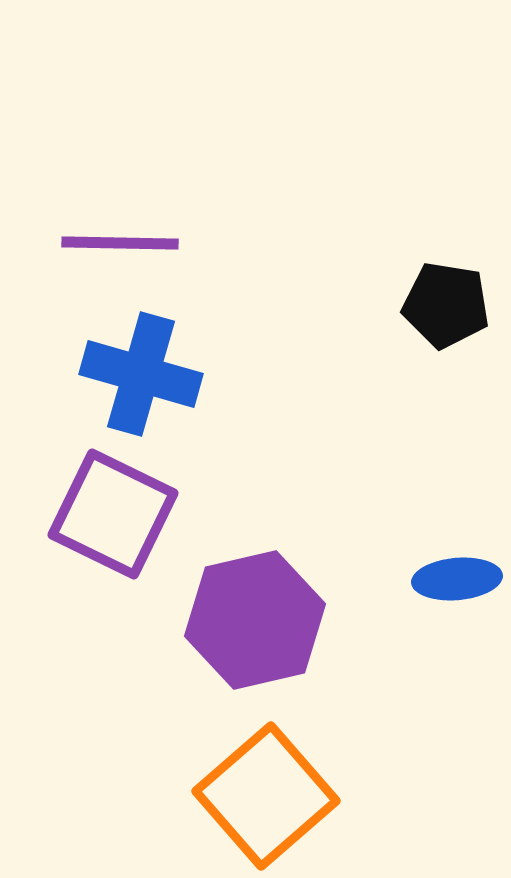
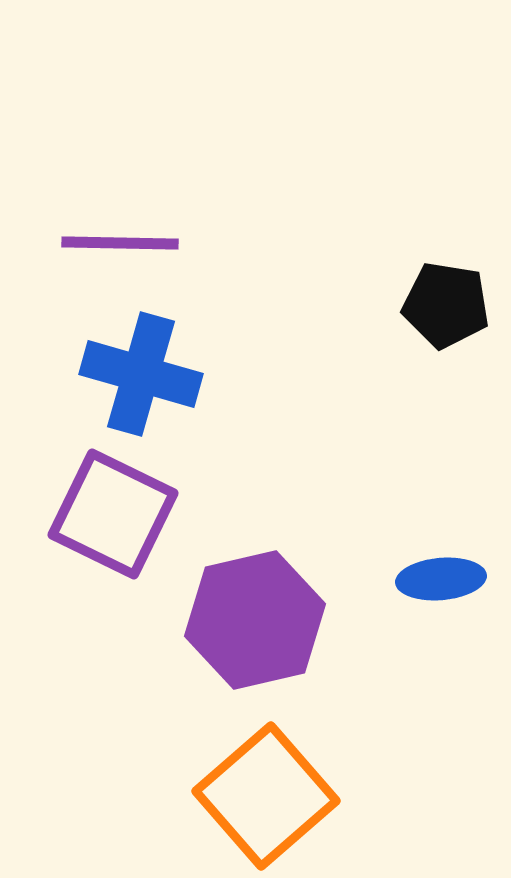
blue ellipse: moved 16 px left
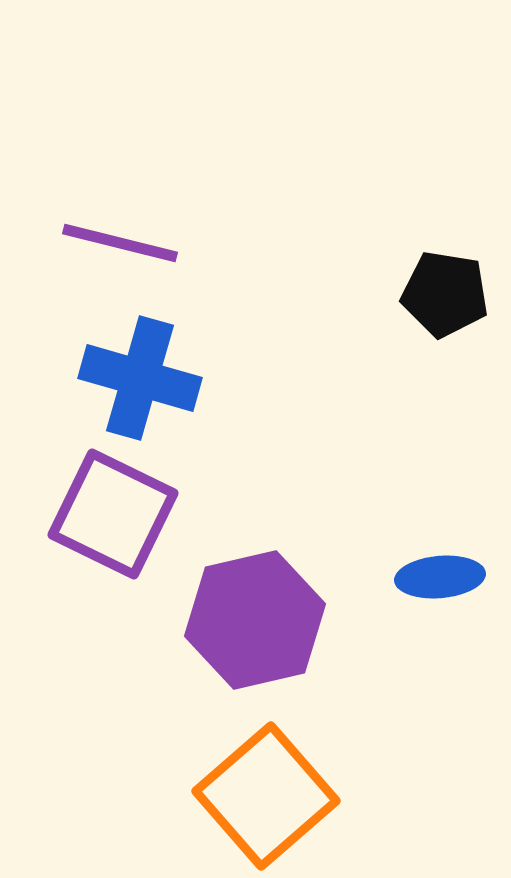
purple line: rotated 13 degrees clockwise
black pentagon: moved 1 px left, 11 px up
blue cross: moved 1 px left, 4 px down
blue ellipse: moved 1 px left, 2 px up
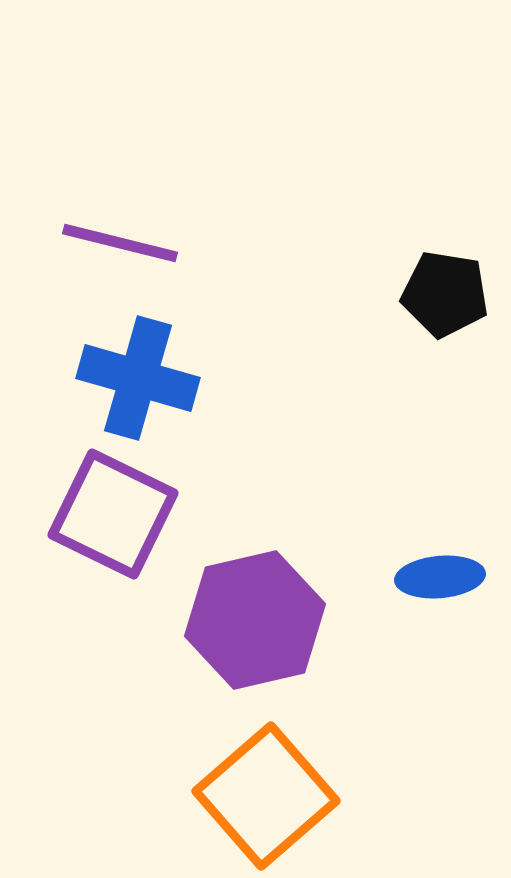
blue cross: moved 2 px left
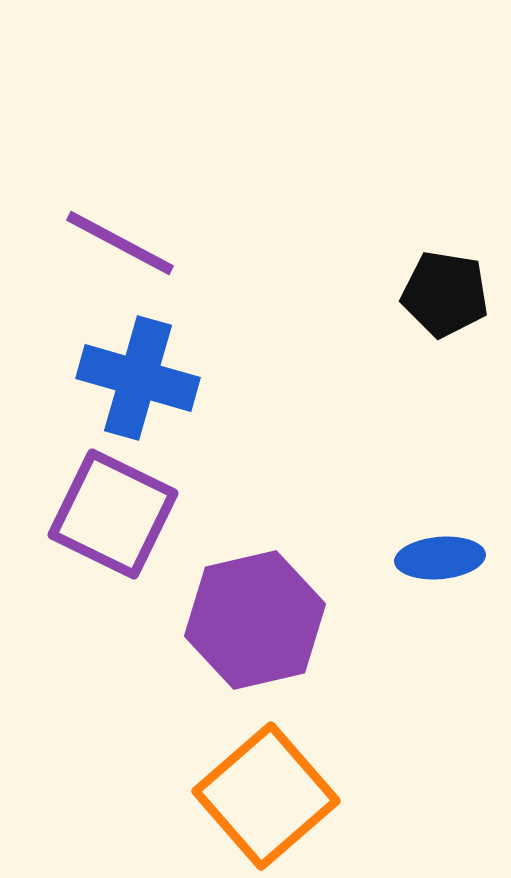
purple line: rotated 14 degrees clockwise
blue ellipse: moved 19 px up
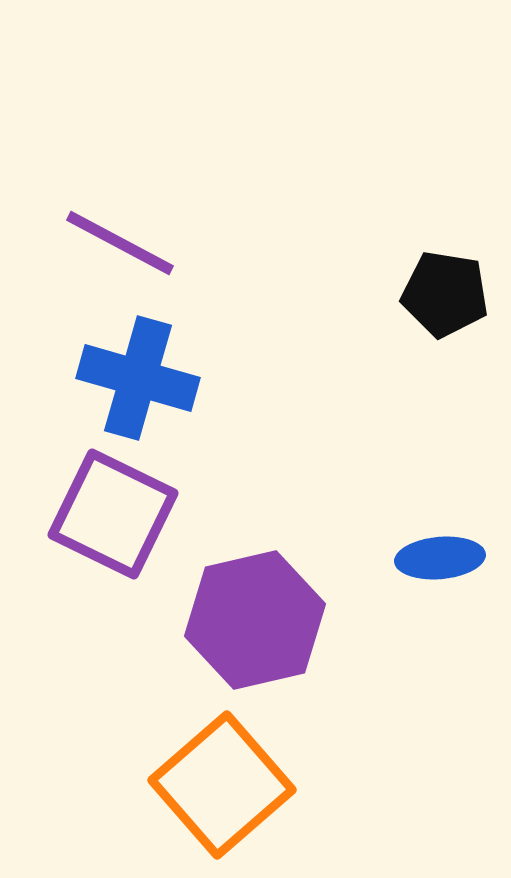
orange square: moved 44 px left, 11 px up
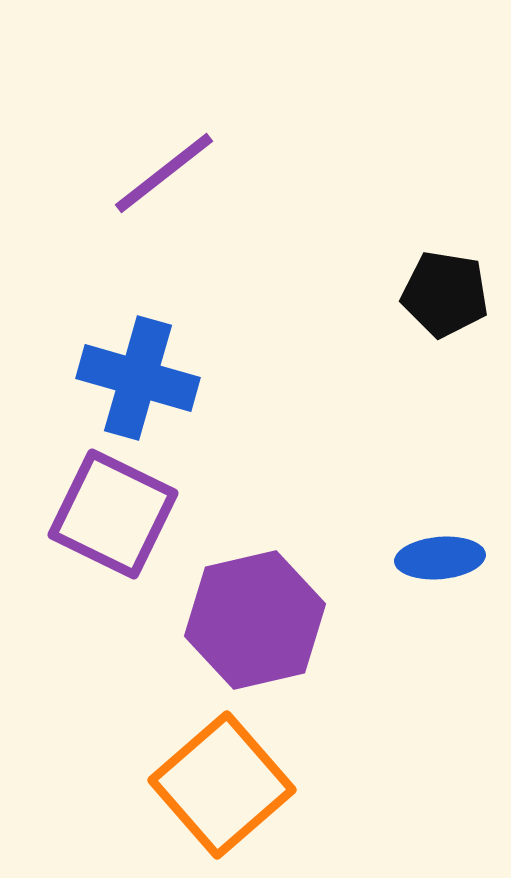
purple line: moved 44 px right, 70 px up; rotated 66 degrees counterclockwise
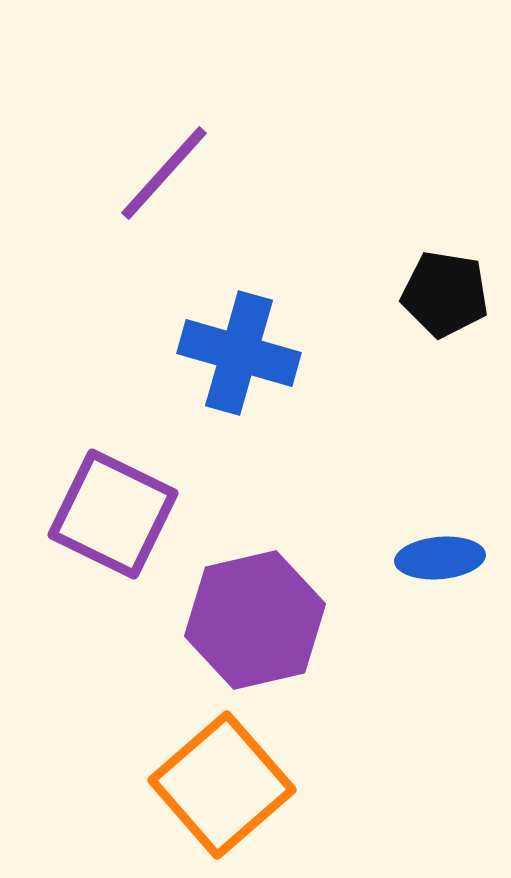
purple line: rotated 10 degrees counterclockwise
blue cross: moved 101 px right, 25 px up
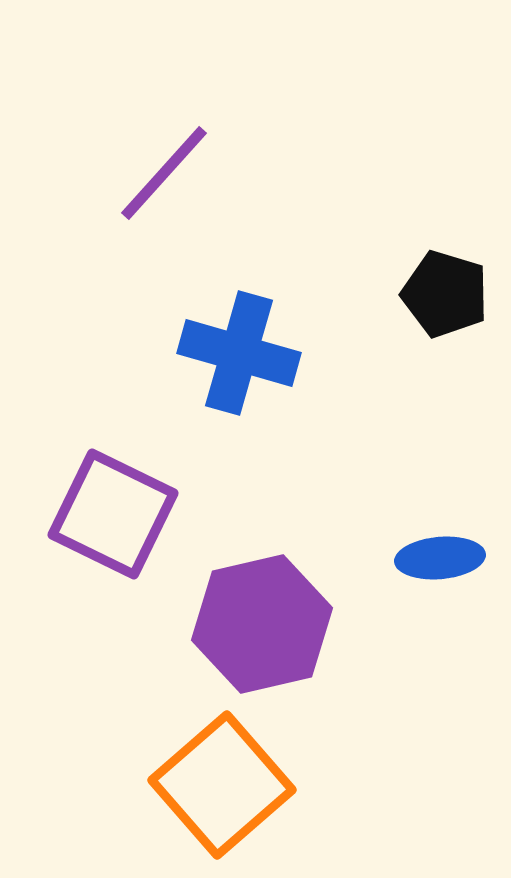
black pentagon: rotated 8 degrees clockwise
purple hexagon: moved 7 px right, 4 px down
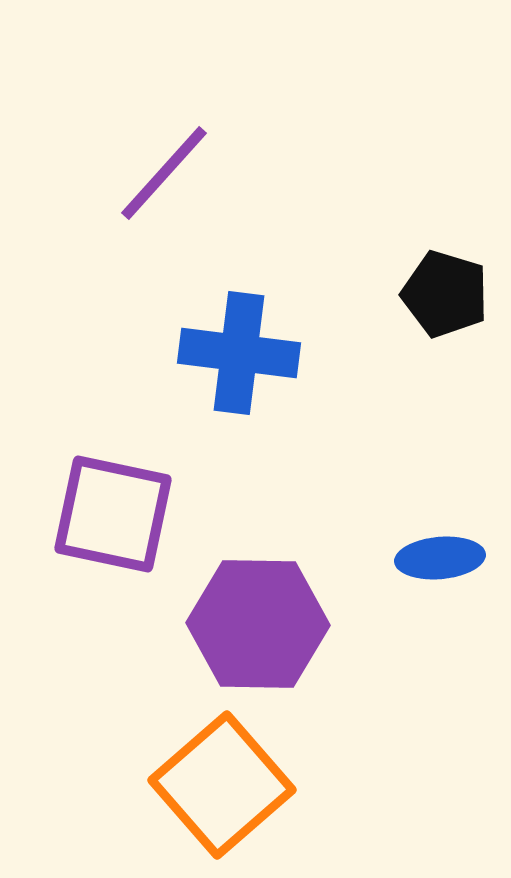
blue cross: rotated 9 degrees counterclockwise
purple square: rotated 14 degrees counterclockwise
purple hexagon: moved 4 px left; rotated 14 degrees clockwise
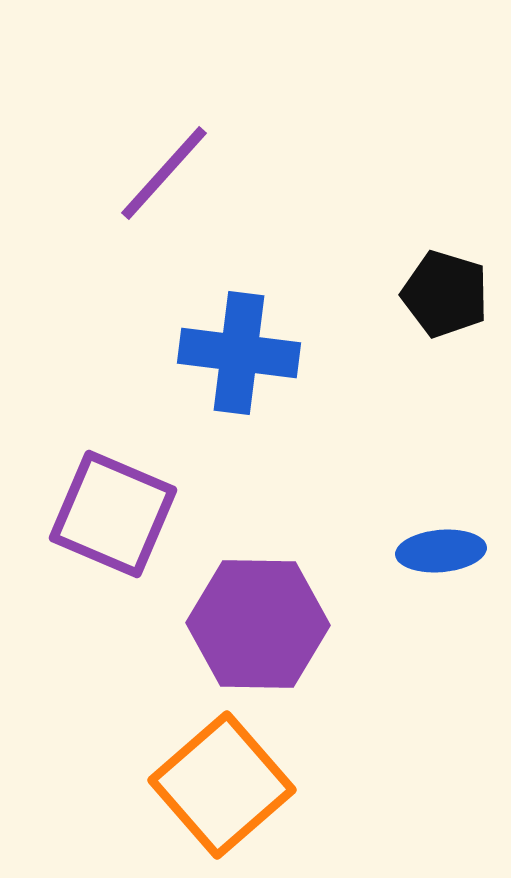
purple square: rotated 11 degrees clockwise
blue ellipse: moved 1 px right, 7 px up
